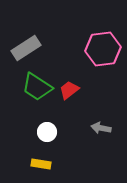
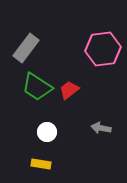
gray rectangle: rotated 20 degrees counterclockwise
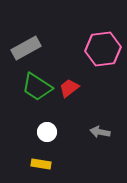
gray rectangle: rotated 24 degrees clockwise
red trapezoid: moved 2 px up
gray arrow: moved 1 px left, 4 px down
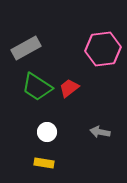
yellow rectangle: moved 3 px right, 1 px up
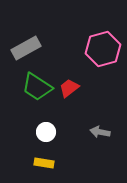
pink hexagon: rotated 8 degrees counterclockwise
white circle: moved 1 px left
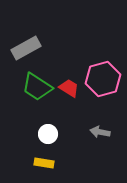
pink hexagon: moved 30 px down
red trapezoid: rotated 70 degrees clockwise
white circle: moved 2 px right, 2 px down
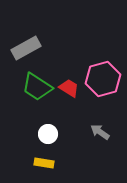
gray arrow: rotated 24 degrees clockwise
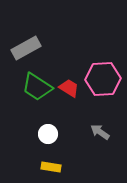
pink hexagon: rotated 12 degrees clockwise
yellow rectangle: moved 7 px right, 4 px down
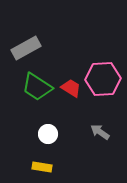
red trapezoid: moved 2 px right
yellow rectangle: moved 9 px left
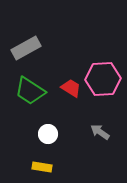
green trapezoid: moved 7 px left, 4 px down
